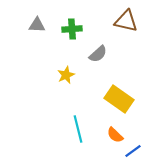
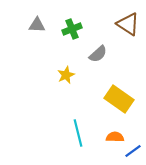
brown triangle: moved 2 px right, 3 px down; rotated 20 degrees clockwise
green cross: rotated 18 degrees counterclockwise
cyan line: moved 4 px down
orange semicircle: moved 2 px down; rotated 138 degrees clockwise
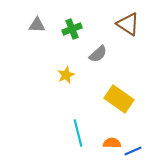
orange semicircle: moved 3 px left, 6 px down
blue line: rotated 12 degrees clockwise
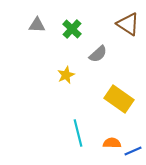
green cross: rotated 24 degrees counterclockwise
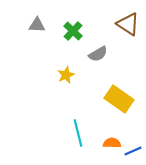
green cross: moved 1 px right, 2 px down
gray semicircle: rotated 12 degrees clockwise
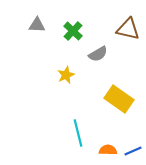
brown triangle: moved 5 px down; rotated 20 degrees counterclockwise
orange semicircle: moved 4 px left, 7 px down
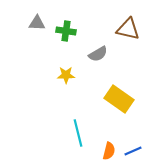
gray triangle: moved 2 px up
green cross: moved 7 px left; rotated 36 degrees counterclockwise
yellow star: rotated 24 degrees clockwise
orange semicircle: moved 1 px right, 1 px down; rotated 102 degrees clockwise
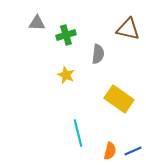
green cross: moved 4 px down; rotated 24 degrees counterclockwise
gray semicircle: rotated 54 degrees counterclockwise
yellow star: rotated 24 degrees clockwise
orange semicircle: moved 1 px right
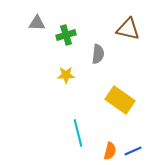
yellow star: rotated 24 degrees counterclockwise
yellow rectangle: moved 1 px right, 1 px down
